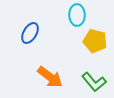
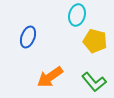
cyan ellipse: rotated 15 degrees clockwise
blue ellipse: moved 2 px left, 4 px down; rotated 10 degrees counterclockwise
orange arrow: rotated 108 degrees clockwise
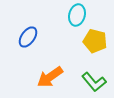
blue ellipse: rotated 15 degrees clockwise
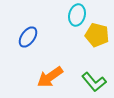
yellow pentagon: moved 2 px right, 6 px up
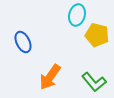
blue ellipse: moved 5 px left, 5 px down; rotated 60 degrees counterclockwise
orange arrow: rotated 20 degrees counterclockwise
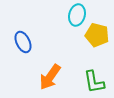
green L-shape: rotated 30 degrees clockwise
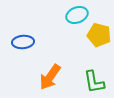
cyan ellipse: rotated 55 degrees clockwise
yellow pentagon: moved 2 px right
blue ellipse: rotated 70 degrees counterclockwise
